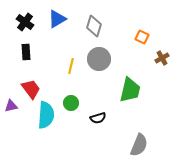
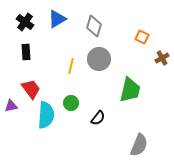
black semicircle: rotated 35 degrees counterclockwise
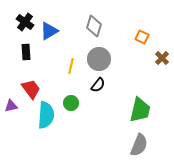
blue triangle: moved 8 px left, 12 px down
brown cross: rotated 16 degrees counterclockwise
green trapezoid: moved 10 px right, 20 px down
black semicircle: moved 33 px up
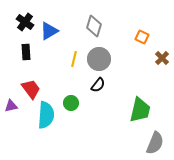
yellow line: moved 3 px right, 7 px up
gray semicircle: moved 16 px right, 2 px up
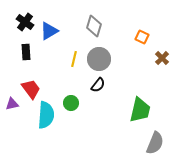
purple triangle: moved 1 px right, 2 px up
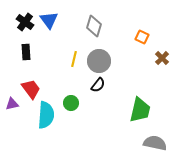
blue triangle: moved 11 px up; rotated 36 degrees counterclockwise
gray circle: moved 2 px down
gray semicircle: rotated 100 degrees counterclockwise
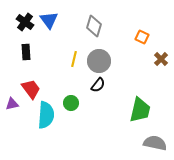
brown cross: moved 1 px left, 1 px down
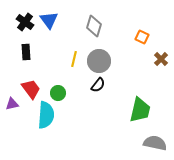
green circle: moved 13 px left, 10 px up
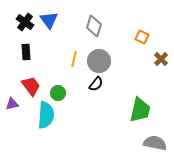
black semicircle: moved 2 px left, 1 px up
red trapezoid: moved 3 px up
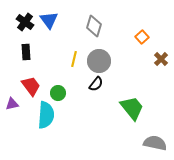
orange square: rotated 24 degrees clockwise
green trapezoid: moved 8 px left, 2 px up; rotated 52 degrees counterclockwise
